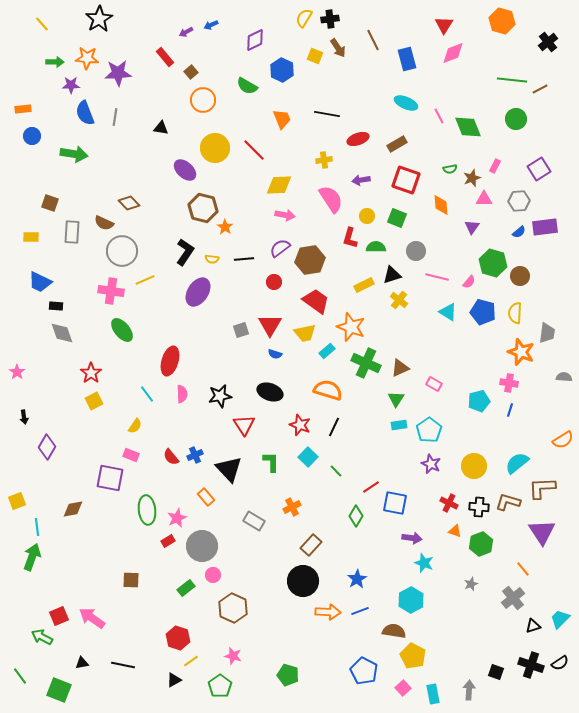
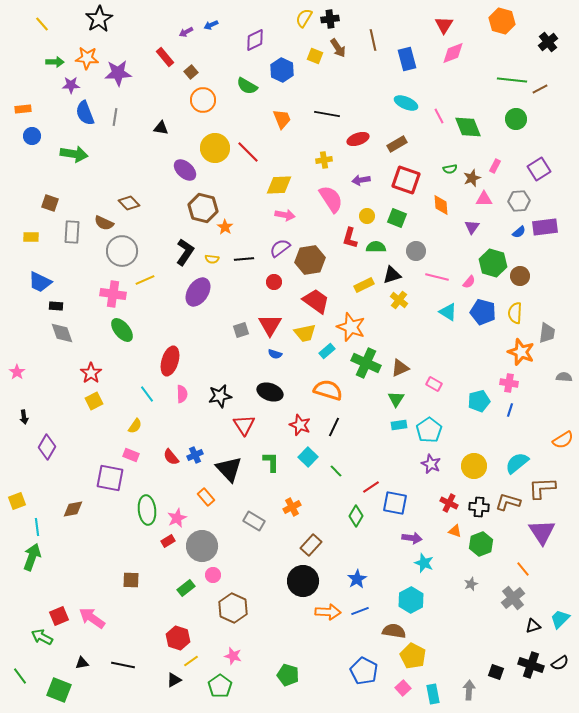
brown line at (373, 40): rotated 15 degrees clockwise
red line at (254, 150): moved 6 px left, 2 px down
pink cross at (111, 291): moved 2 px right, 3 px down
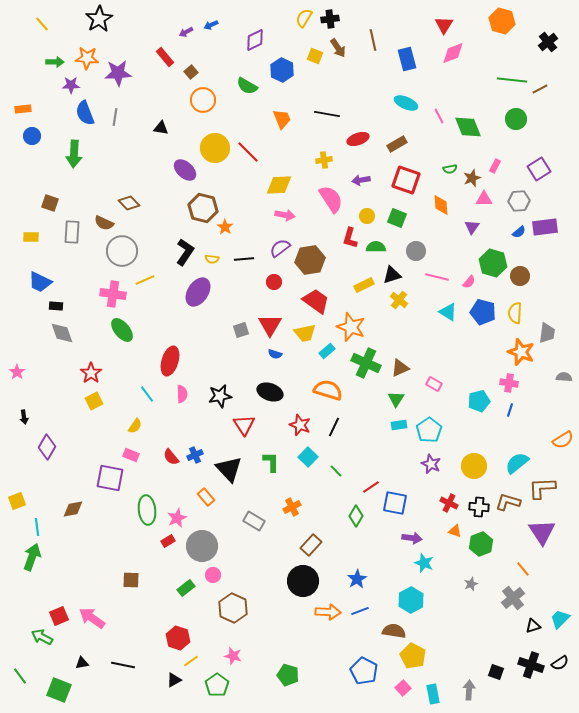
green arrow at (74, 154): rotated 84 degrees clockwise
green pentagon at (220, 686): moved 3 px left, 1 px up
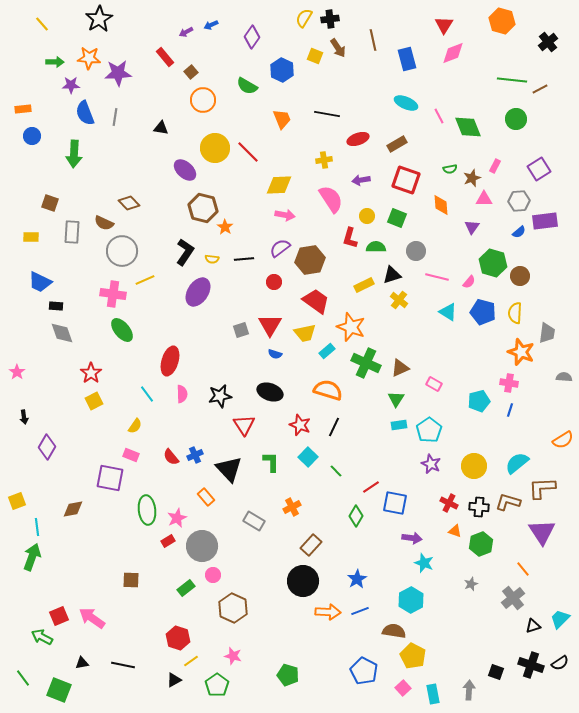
purple diamond at (255, 40): moved 3 px left, 3 px up; rotated 30 degrees counterclockwise
orange star at (87, 58): moved 2 px right
purple rectangle at (545, 227): moved 6 px up
green line at (20, 676): moved 3 px right, 2 px down
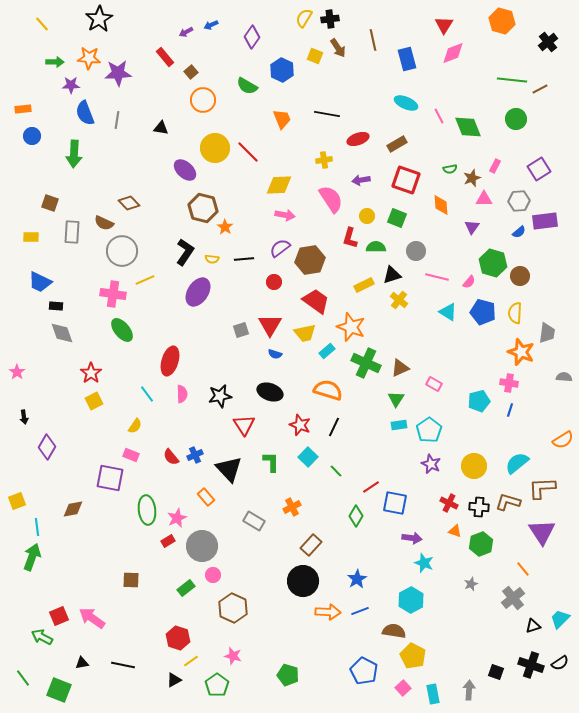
gray line at (115, 117): moved 2 px right, 3 px down
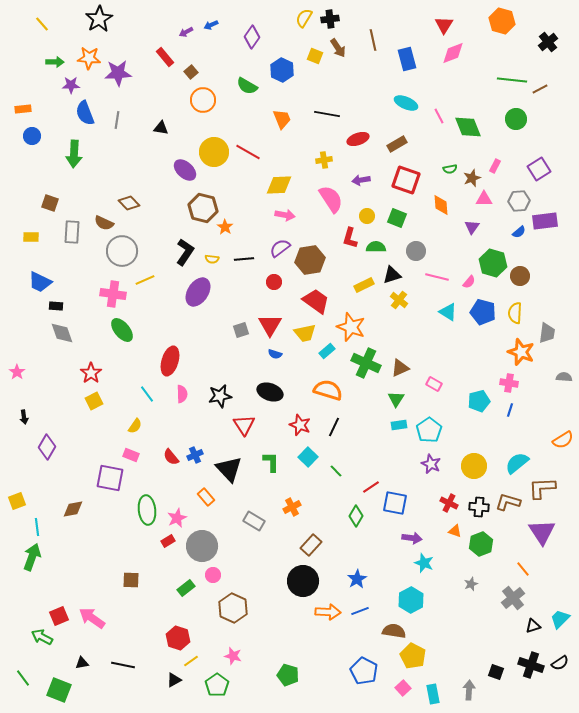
yellow circle at (215, 148): moved 1 px left, 4 px down
red line at (248, 152): rotated 15 degrees counterclockwise
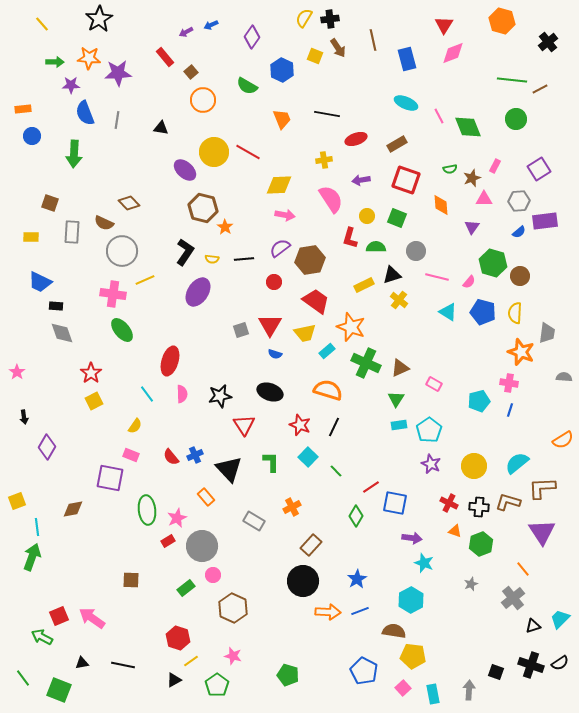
red ellipse at (358, 139): moved 2 px left
yellow pentagon at (413, 656): rotated 20 degrees counterclockwise
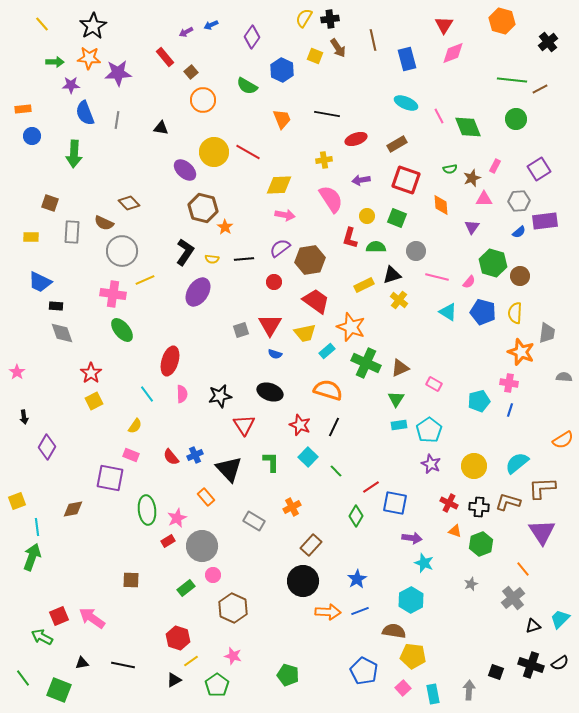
black star at (99, 19): moved 6 px left, 7 px down
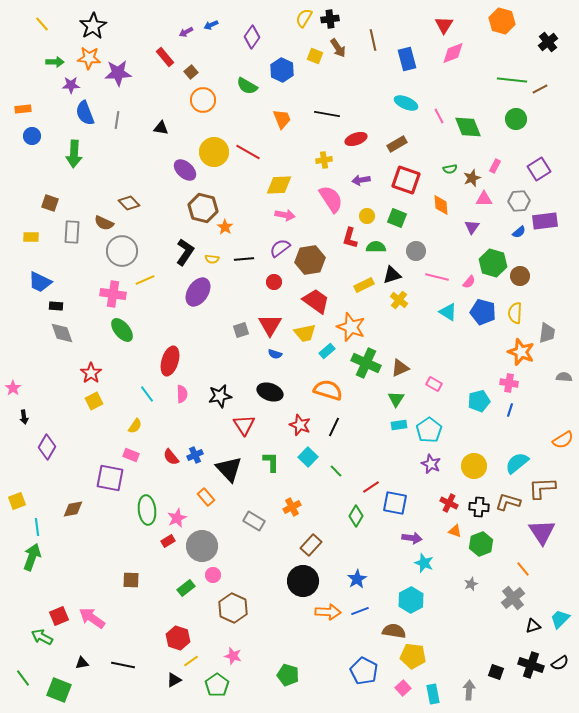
pink star at (17, 372): moved 4 px left, 16 px down
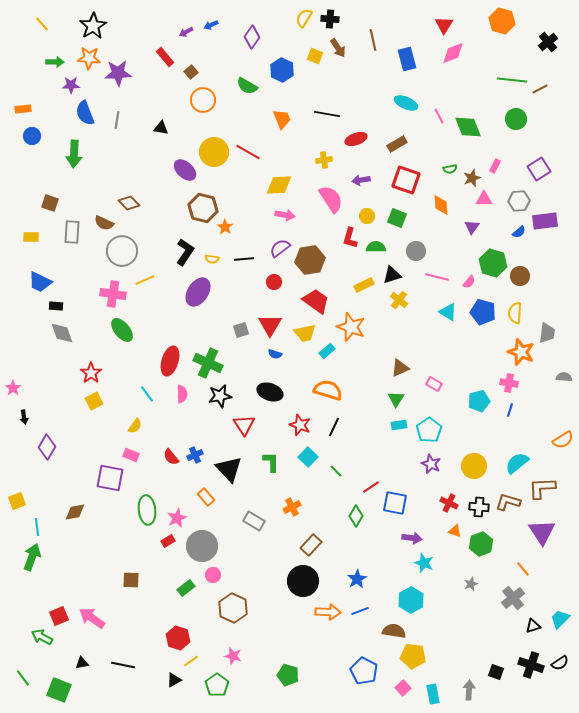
black cross at (330, 19): rotated 12 degrees clockwise
green cross at (366, 363): moved 158 px left
brown diamond at (73, 509): moved 2 px right, 3 px down
